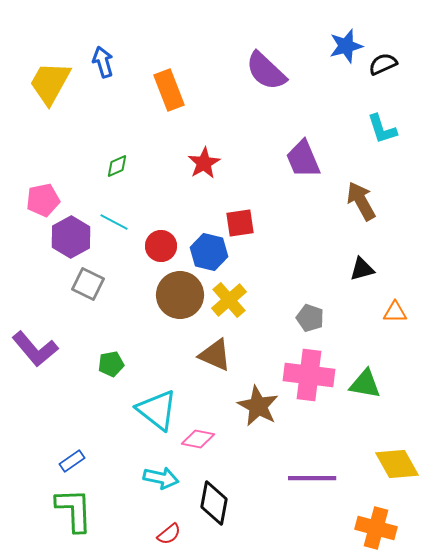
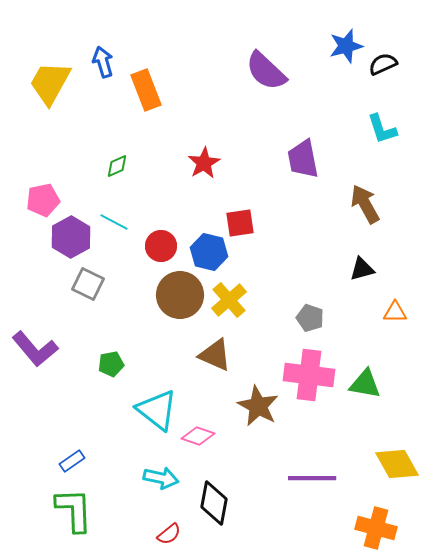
orange rectangle: moved 23 px left
purple trapezoid: rotated 12 degrees clockwise
brown arrow: moved 4 px right, 3 px down
pink diamond: moved 3 px up; rotated 8 degrees clockwise
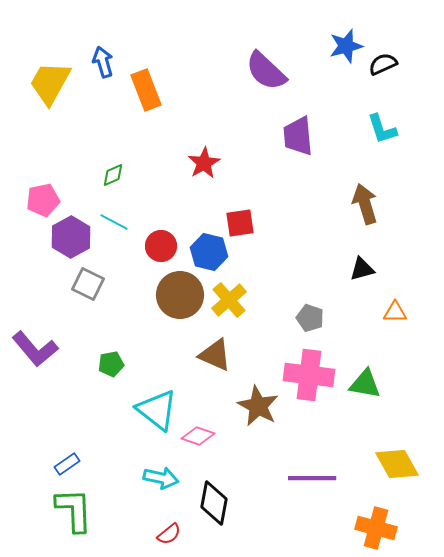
purple trapezoid: moved 5 px left, 23 px up; rotated 6 degrees clockwise
green diamond: moved 4 px left, 9 px down
brown arrow: rotated 12 degrees clockwise
blue rectangle: moved 5 px left, 3 px down
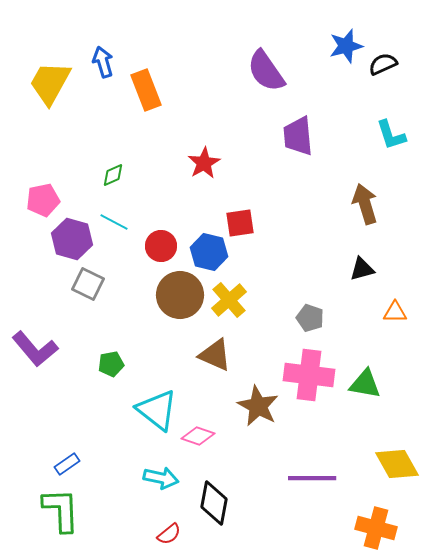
purple semicircle: rotated 12 degrees clockwise
cyan L-shape: moved 9 px right, 6 px down
purple hexagon: moved 1 px right, 2 px down; rotated 15 degrees counterclockwise
green L-shape: moved 13 px left
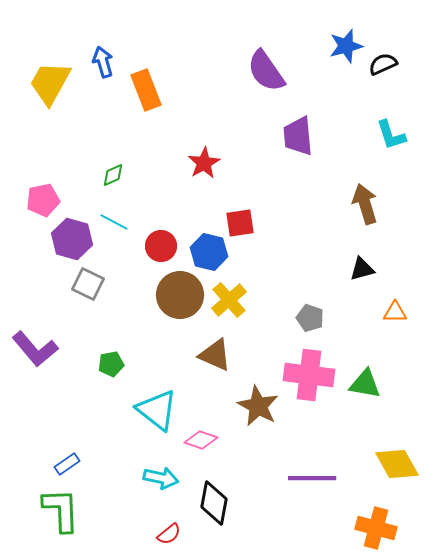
pink diamond: moved 3 px right, 4 px down
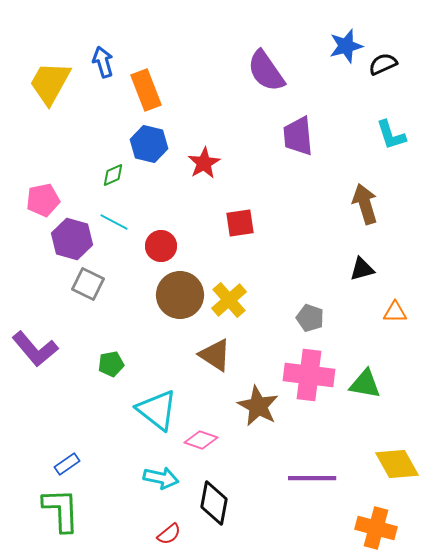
blue hexagon: moved 60 px left, 108 px up
brown triangle: rotated 9 degrees clockwise
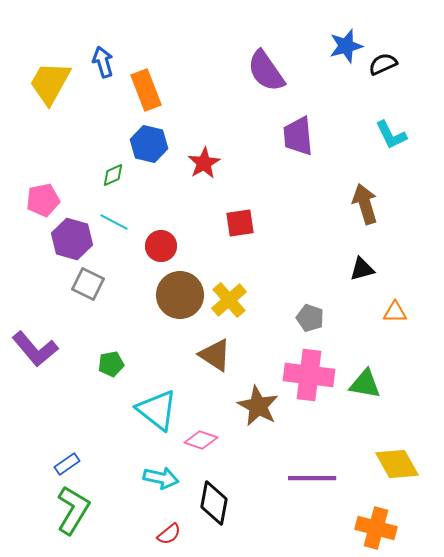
cyan L-shape: rotated 8 degrees counterclockwise
green L-shape: moved 12 px right; rotated 33 degrees clockwise
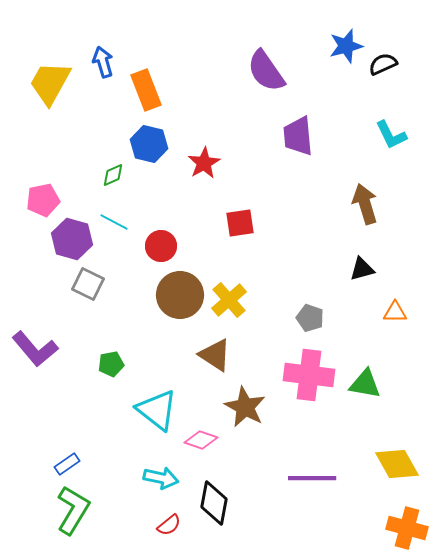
brown star: moved 13 px left, 1 px down
orange cross: moved 31 px right
red semicircle: moved 9 px up
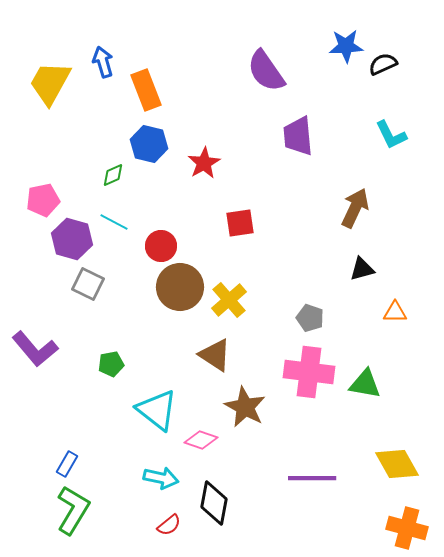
blue star: rotated 12 degrees clockwise
brown arrow: moved 10 px left, 4 px down; rotated 42 degrees clockwise
brown circle: moved 8 px up
pink cross: moved 3 px up
blue rectangle: rotated 25 degrees counterclockwise
